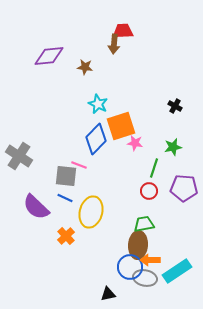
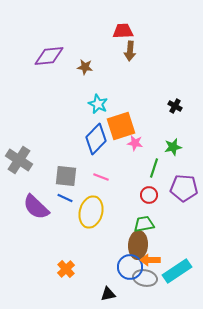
brown arrow: moved 16 px right, 7 px down
gray cross: moved 4 px down
pink line: moved 22 px right, 12 px down
red circle: moved 4 px down
orange cross: moved 33 px down
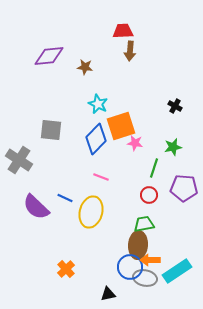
gray square: moved 15 px left, 46 px up
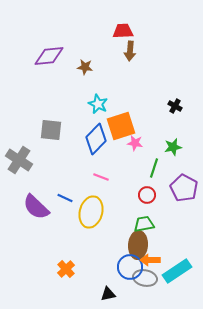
purple pentagon: rotated 24 degrees clockwise
red circle: moved 2 px left
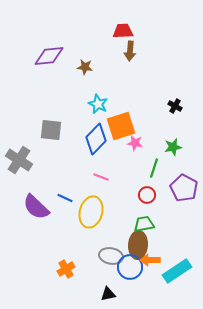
orange cross: rotated 12 degrees clockwise
gray ellipse: moved 34 px left, 22 px up
